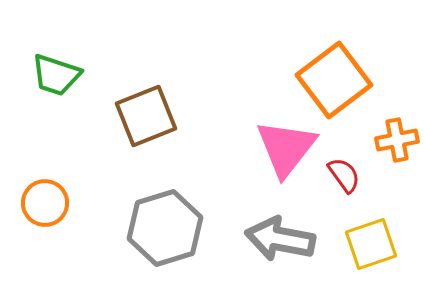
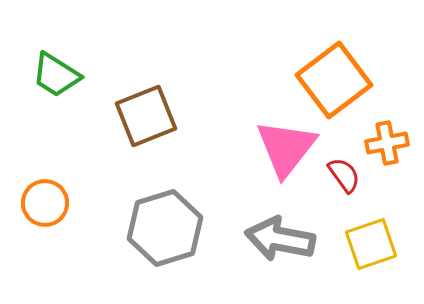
green trapezoid: rotated 14 degrees clockwise
orange cross: moved 10 px left, 3 px down
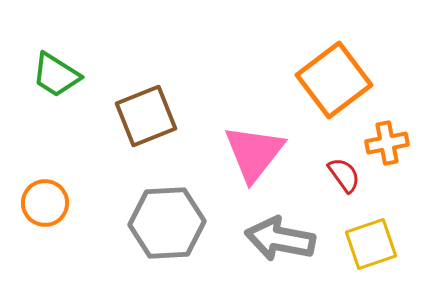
pink triangle: moved 32 px left, 5 px down
gray hexagon: moved 2 px right, 5 px up; rotated 14 degrees clockwise
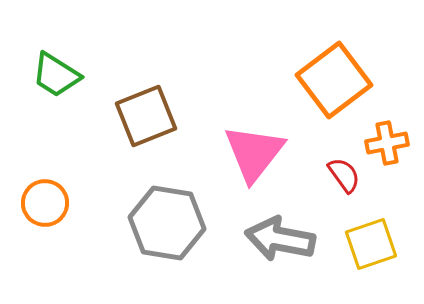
gray hexagon: rotated 12 degrees clockwise
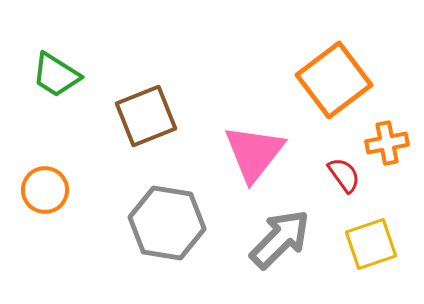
orange circle: moved 13 px up
gray arrow: rotated 124 degrees clockwise
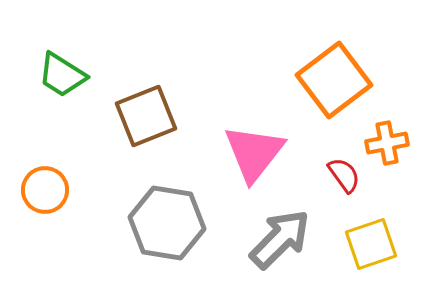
green trapezoid: moved 6 px right
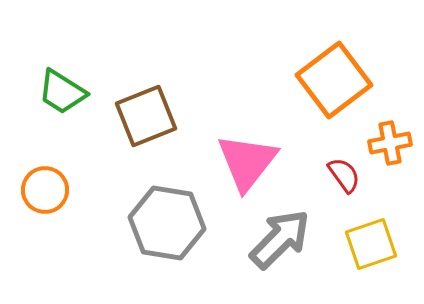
green trapezoid: moved 17 px down
orange cross: moved 3 px right
pink triangle: moved 7 px left, 9 px down
